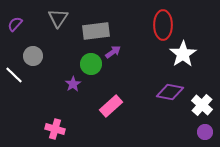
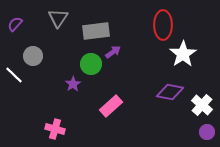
purple circle: moved 2 px right
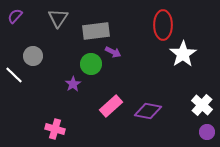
purple semicircle: moved 8 px up
purple arrow: rotated 63 degrees clockwise
purple diamond: moved 22 px left, 19 px down
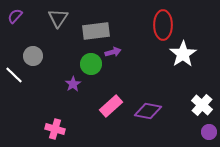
purple arrow: rotated 42 degrees counterclockwise
purple circle: moved 2 px right
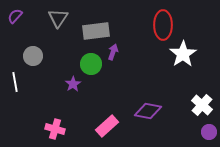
purple arrow: rotated 56 degrees counterclockwise
white line: moved 1 px right, 7 px down; rotated 36 degrees clockwise
pink rectangle: moved 4 px left, 20 px down
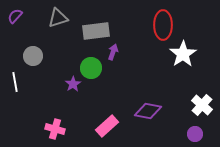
gray triangle: rotated 40 degrees clockwise
green circle: moved 4 px down
purple circle: moved 14 px left, 2 px down
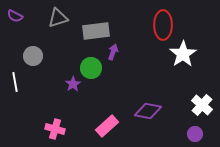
purple semicircle: rotated 105 degrees counterclockwise
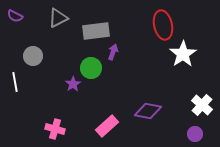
gray triangle: rotated 10 degrees counterclockwise
red ellipse: rotated 12 degrees counterclockwise
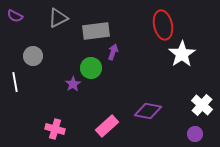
white star: moved 1 px left
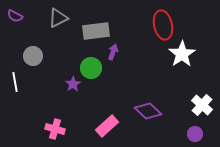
purple diamond: rotated 32 degrees clockwise
